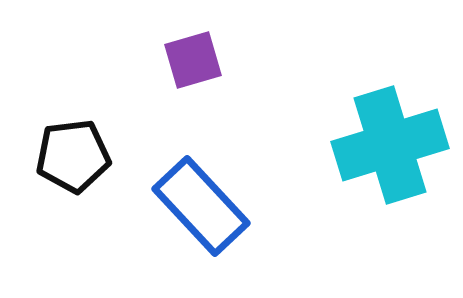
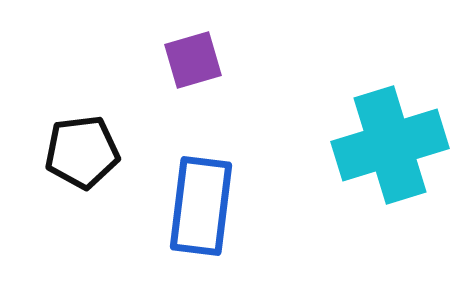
black pentagon: moved 9 px right, 4 px up
blue rectangle: rotated 50 degrees clockwise
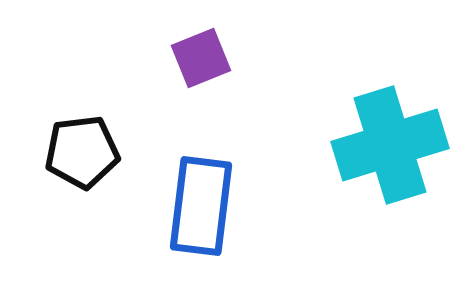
purple square: moved 8 px right, 2 px up; rotated 6 degrees counterclockwise
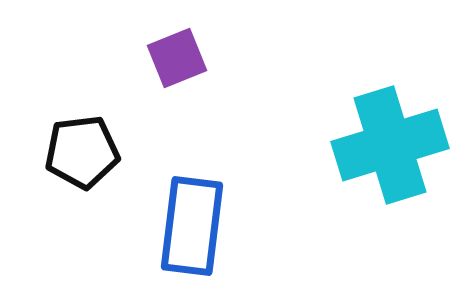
purple square: moved 24 px left
blue rectangle: moved 9 px left, 20 px down
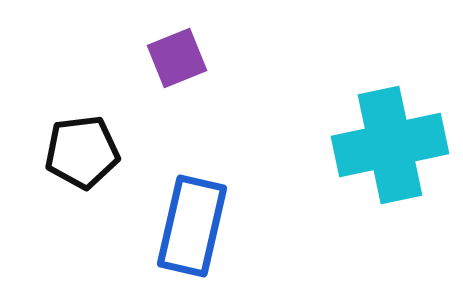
cyan cross: rotated 5 degrees clockwise
blue rectangle: rotated 6 degrees clockwise
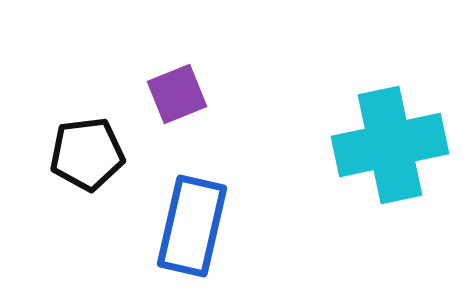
purple square: moved 36 px down
black pentagon: moved 5 px right, 2 px down
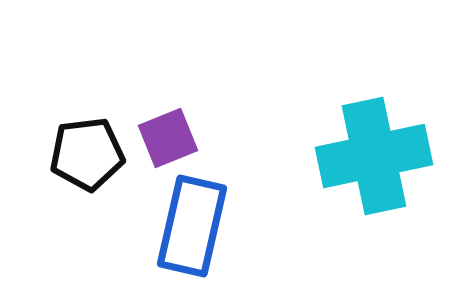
purple square: moved 9 px left, 44 px down
cyan cross: moved 16 px left, 11 px down
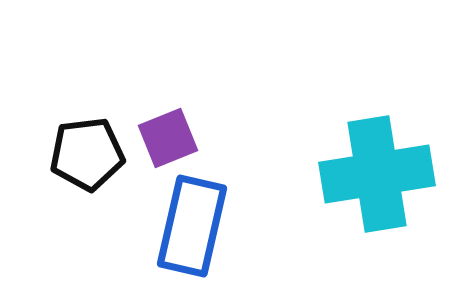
cyan cross: moved 3 px right, 18 px down; rotated 3 degrees clockwise
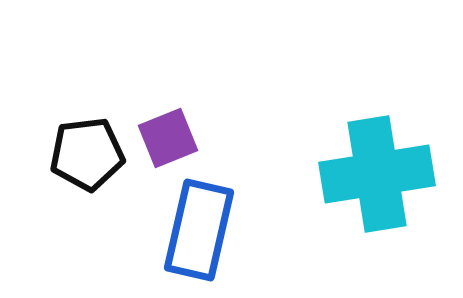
blue rectangle: moved 7 px right, 4 px down
